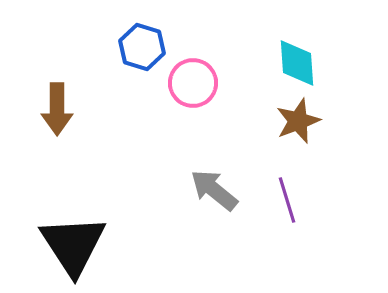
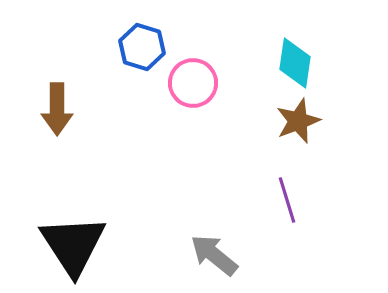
cyan diamond: moved 2 px left; rotated 12 degrees clockwise
gray arrow: moved 65 px down
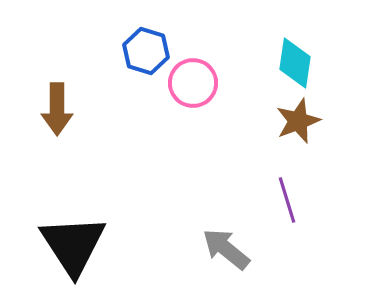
blue hexagon: moved 4 px right, 4 px down
gray arrow: moved 12 px right, 6 px up
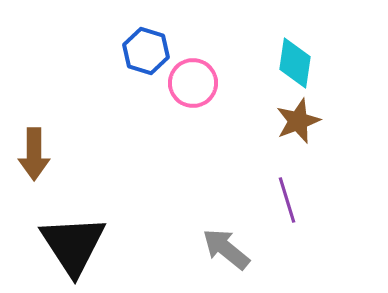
brown arrow: moved 23 px left, 45 px down
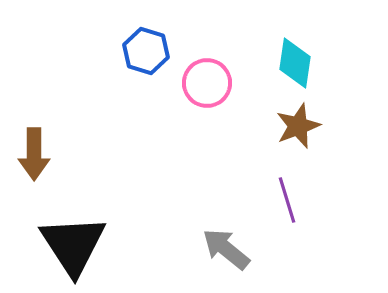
pink circle: moved 14 px right
brown star: moved 5 px down
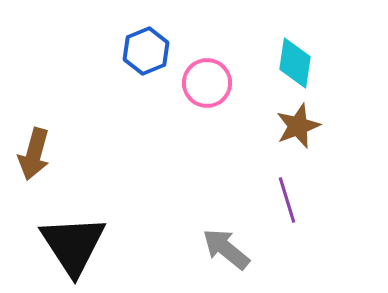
blue hexagon: rotated 21 degrees clockwise
brown arrow: rotated 15 degrees clockwise
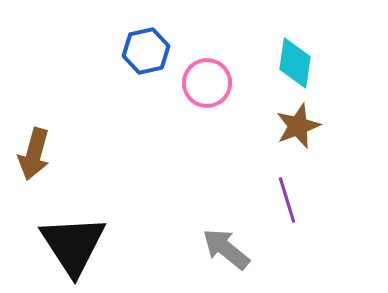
blue hexagon: rotated 9 degrees clockwise
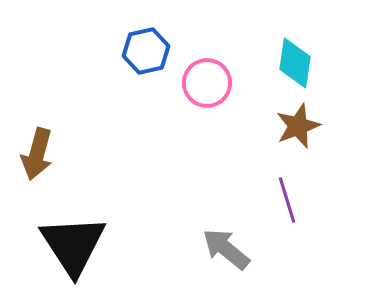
brown arrow: moved 3 px right
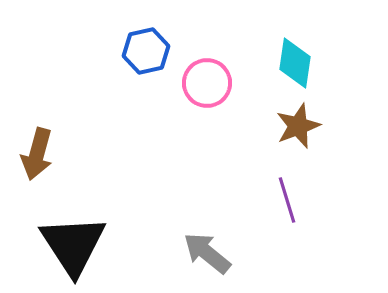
gray arrow: moved 19 px left, 4 px down
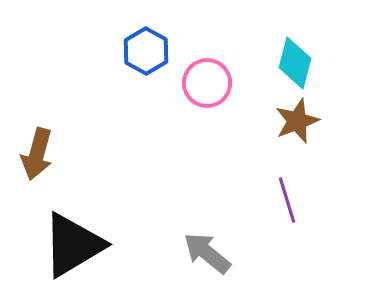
blue hexagon: rotated 18 degrees counterclockwise
cyan diamond: rotated 6 degrees clockwise
brown star: moved 1 px left, 5 px up
black triangle: rotated 32 degrees clockwise
